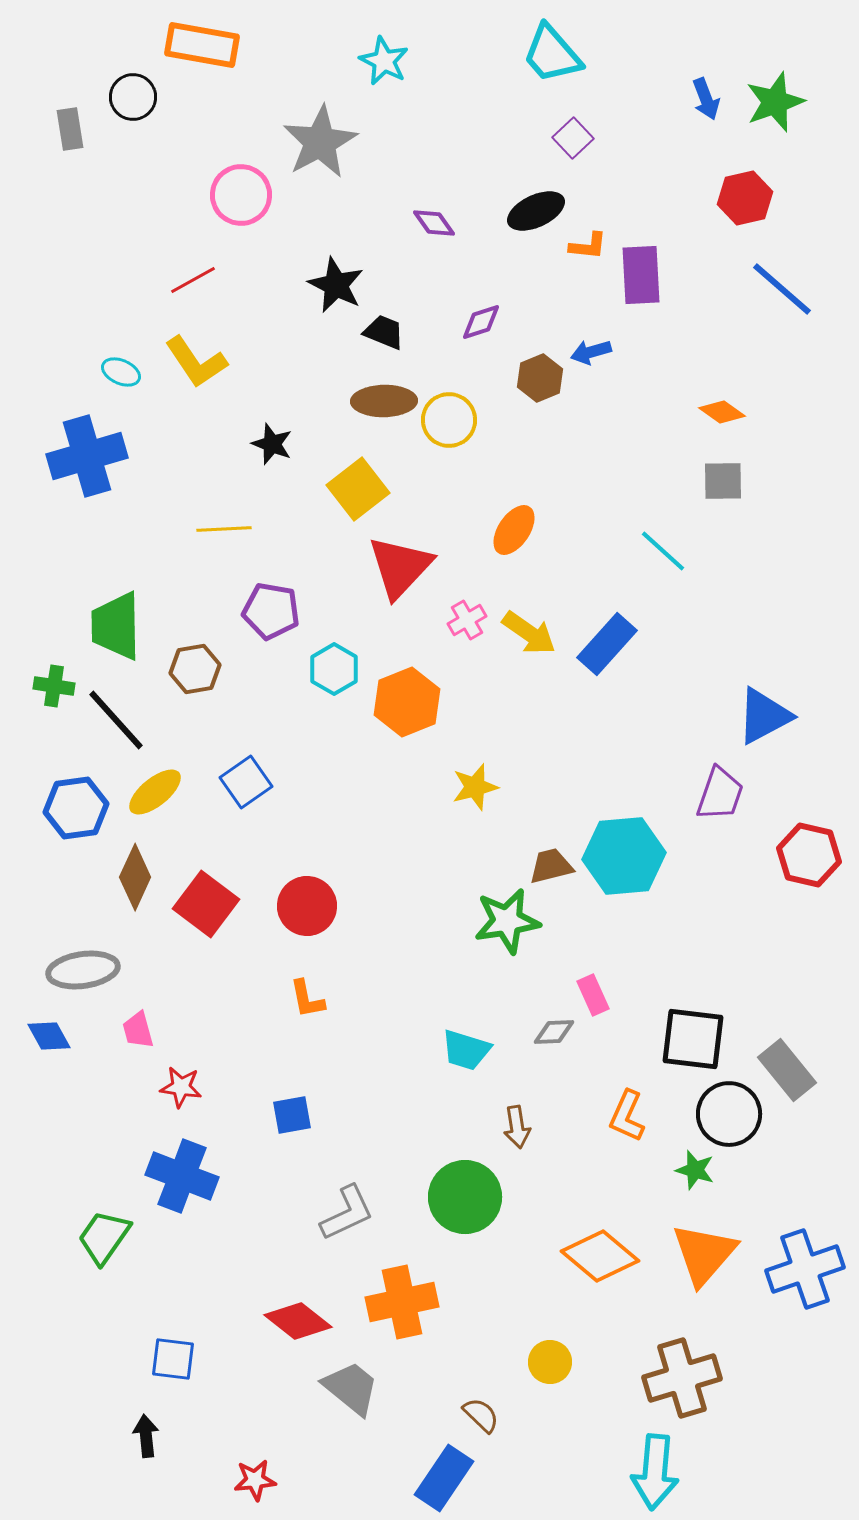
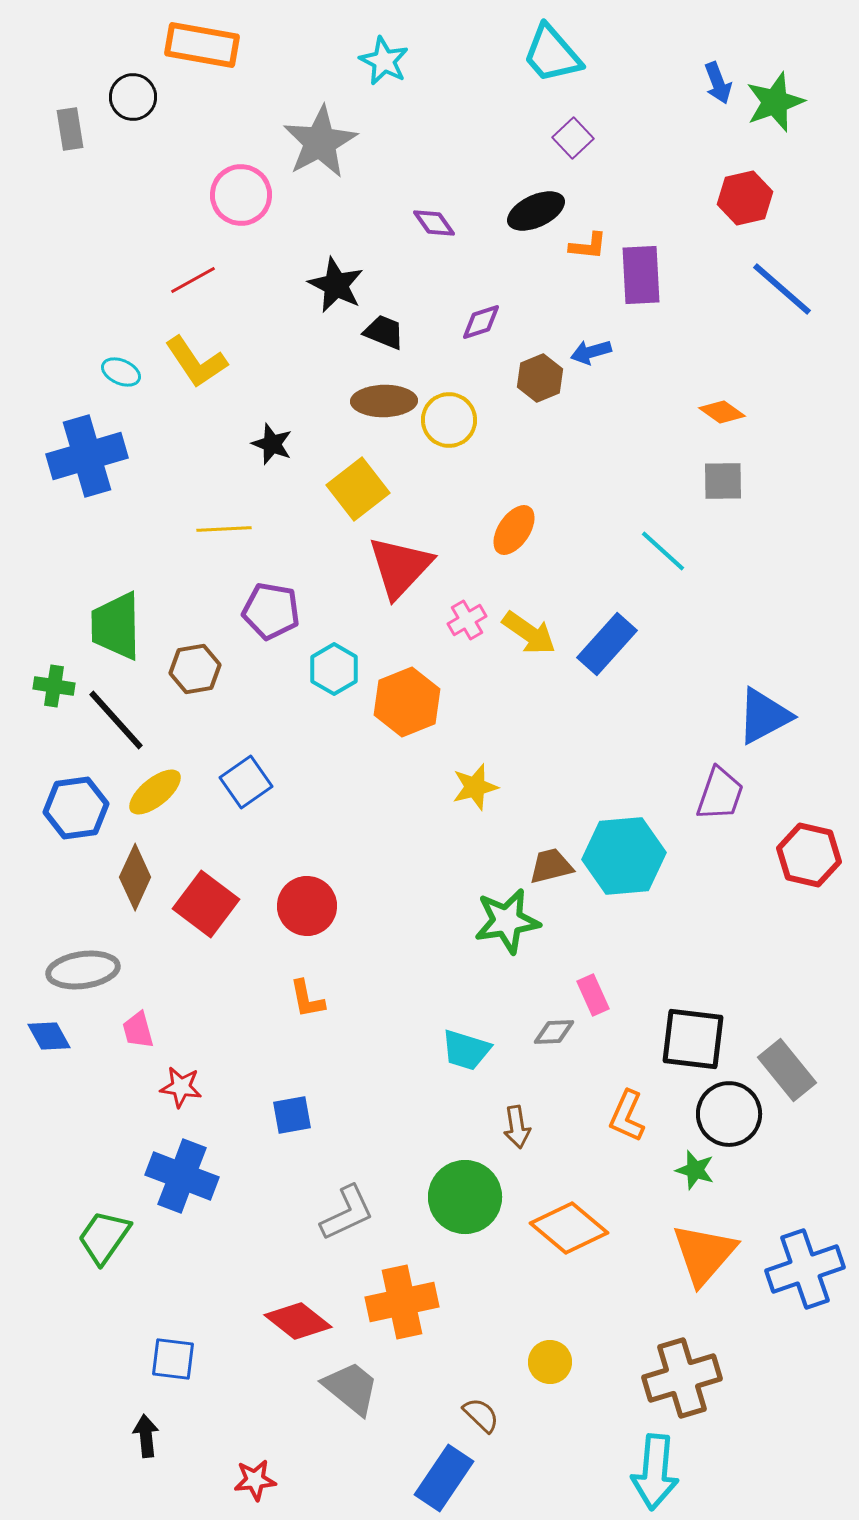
blue arrow at (706, 99): moved 12 px right, 16 px up
orange diamond at (600, 1256): moved 31 px left, 28 px up
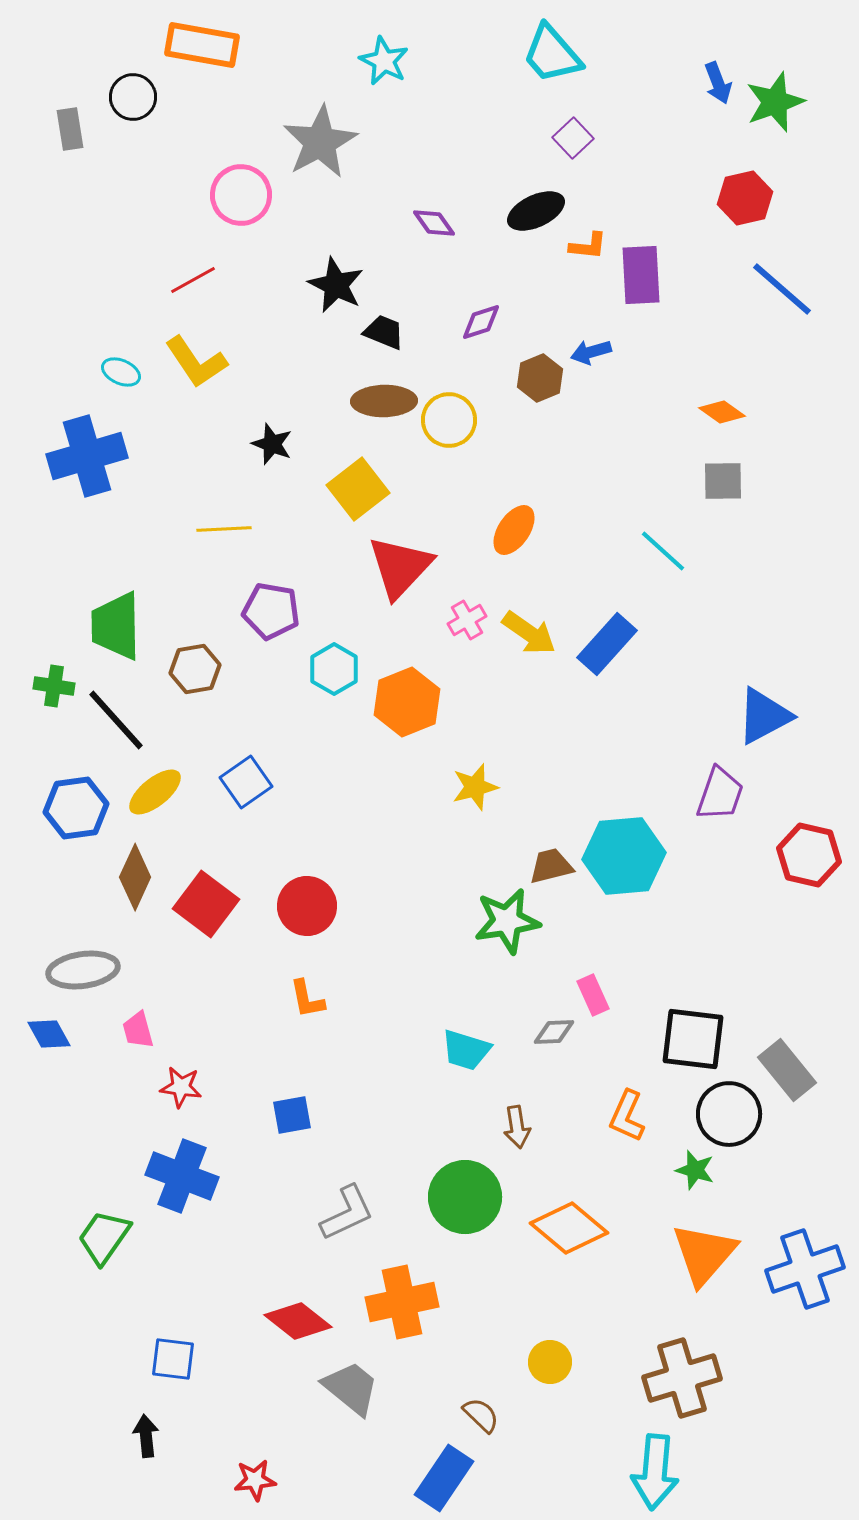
blue diamond at (49, 1036): moved 2 px up
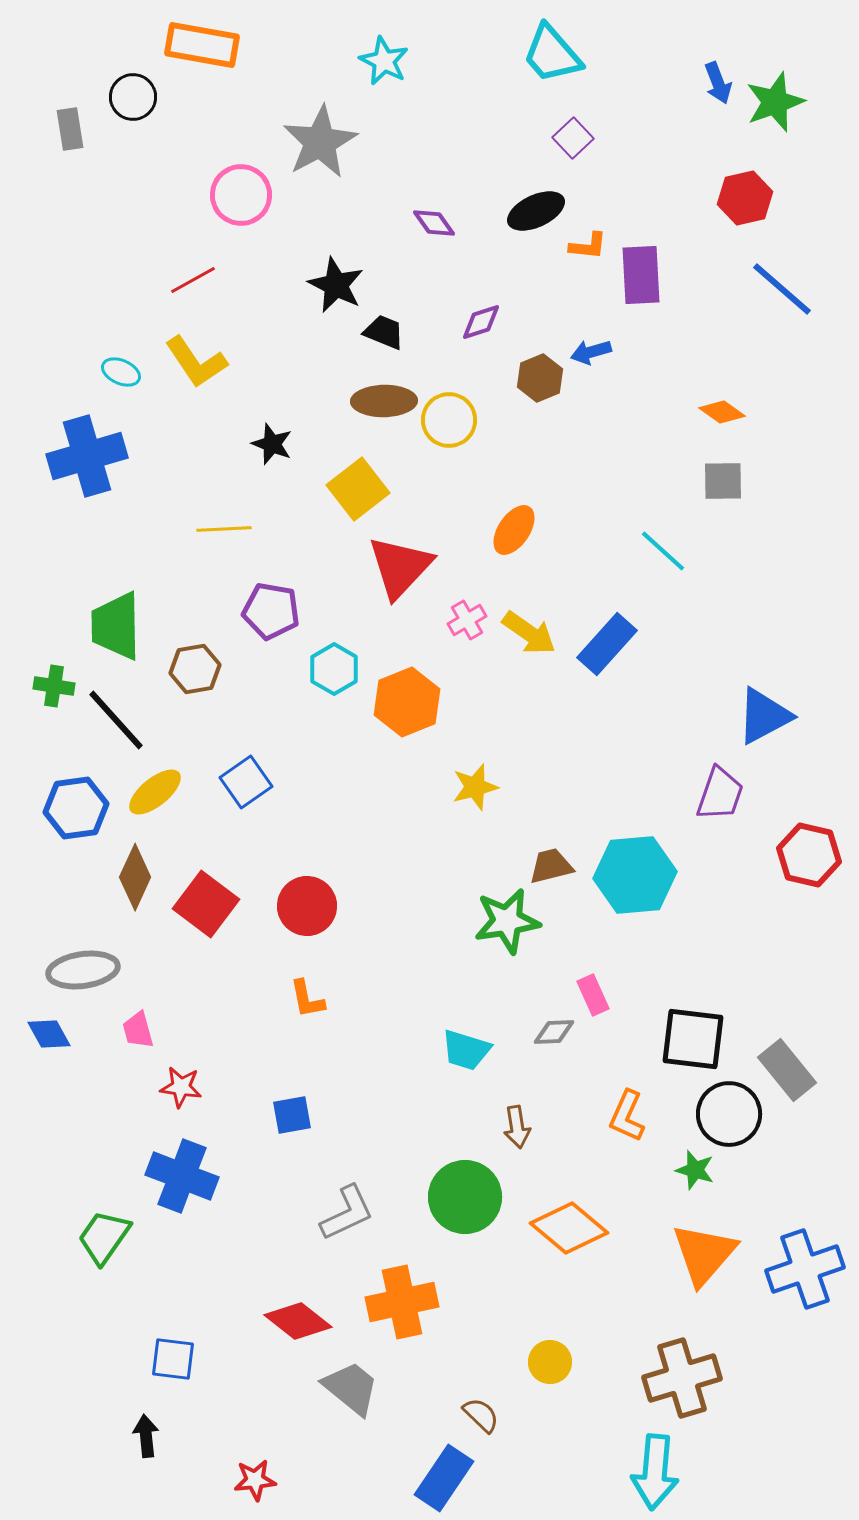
cyan hexagon at (624, 856): moved 11 px right, 19 px down
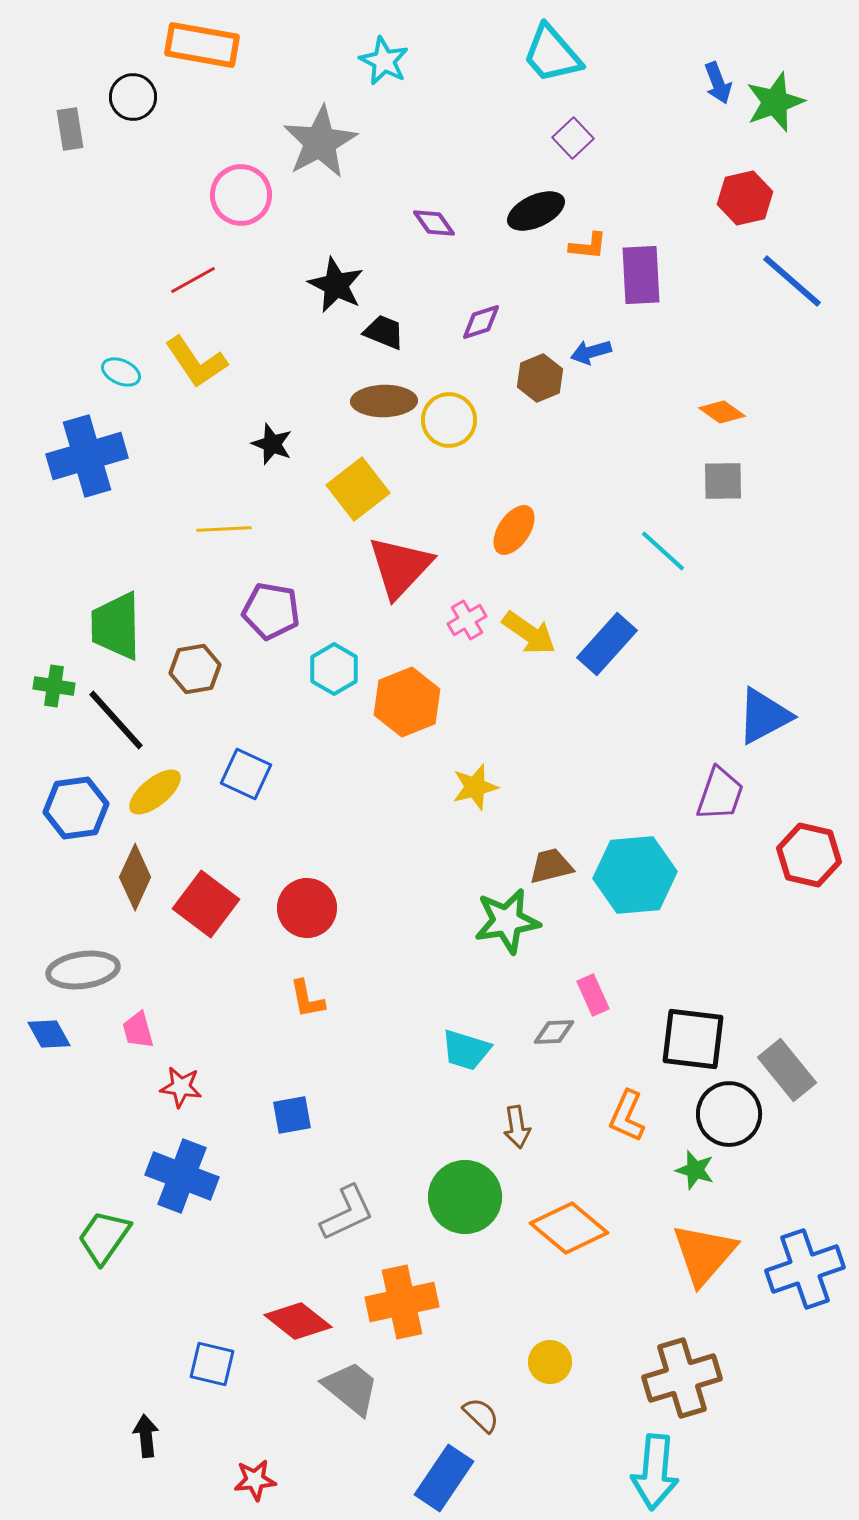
blue line at (782, 289): moved 10 px right, 8 px up
blue square at (246, 782): moved 8 px up; rotated 30 degrees counterclockwise
red circle at (307, 906): moved 2 px down
blue square at (173, 1359): moved 39 px right, 5 px down; rotated 6 degrees clockwise
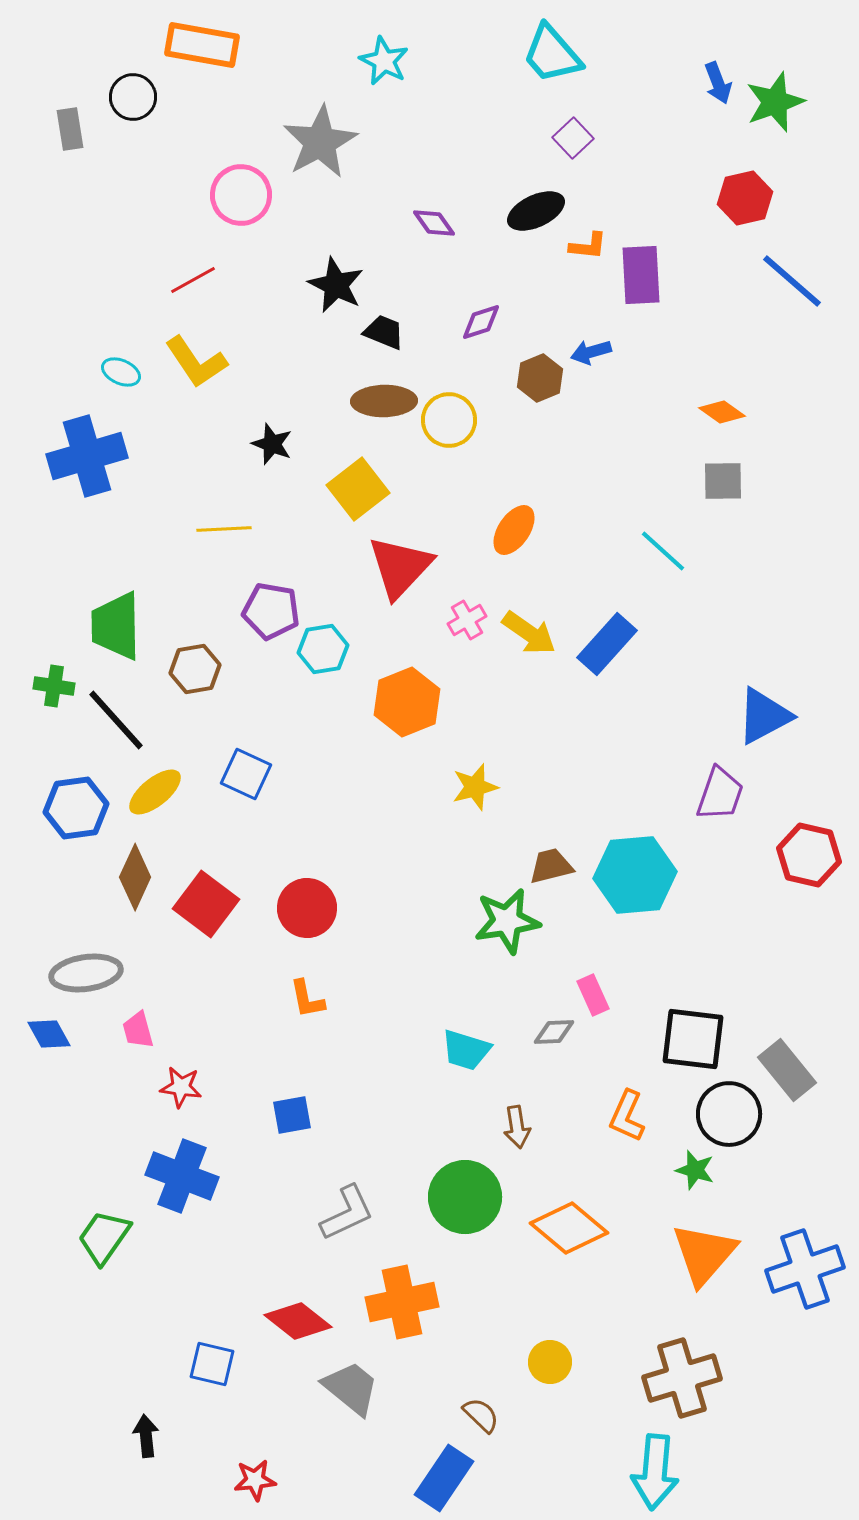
cyan hexagon at (334, 669): moved 11 px left, 20 px up; rotated 21 degrees clockwise
gray ellipse at (83, 970): moved 3 px right, 3 px down
